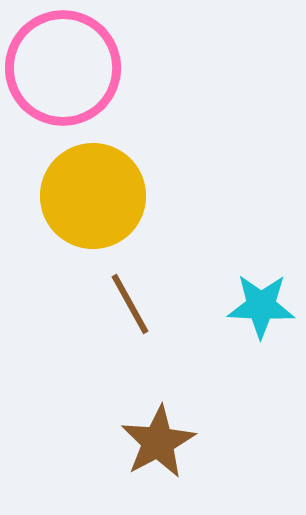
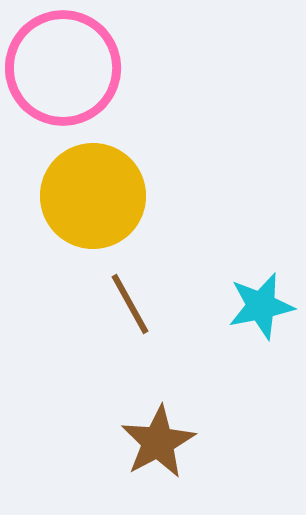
cyan star: rotated 14 degrees counterclockwise
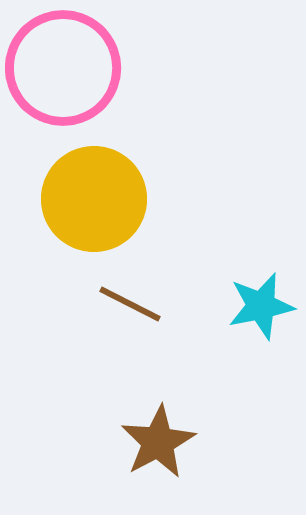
yellow circle: moved 1 px right, 3 px down
brown line: rotated 34 degrees counterclockwise
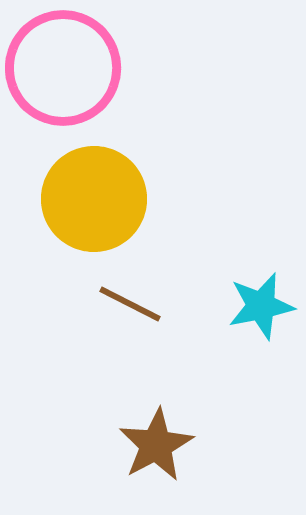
brown star: moved 2 px left, 3 px down
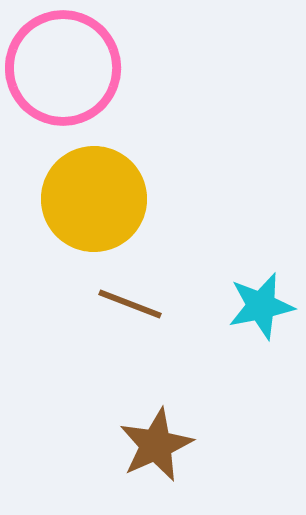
brown line: rotated 6 degrees counterclockwise
brown star: rotated 4 degrees clockwise
